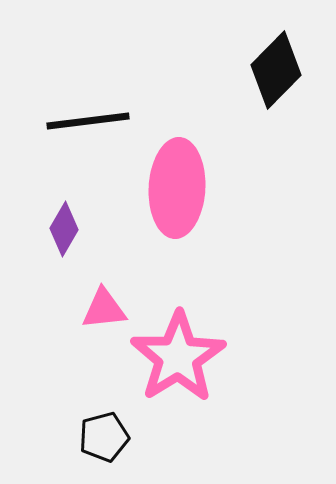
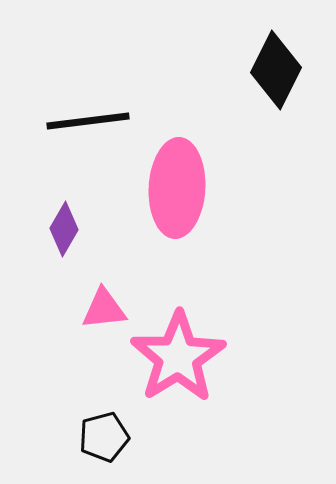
black diamond: rotated 18 degrees counterclockwise
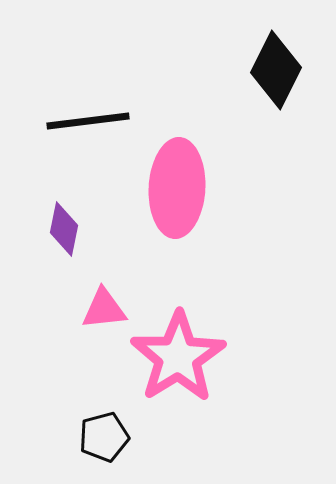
purple diamond: rotated 18 degrees counterclockwise
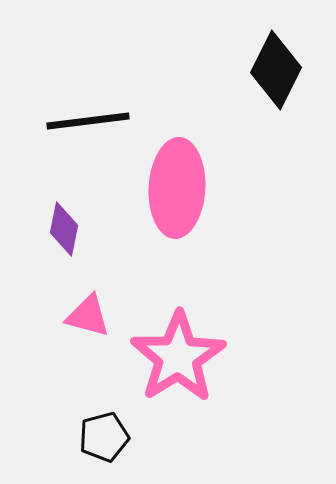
pink triangle: moved 16 px left, 7 px down; rotated 21 degrees clockwise
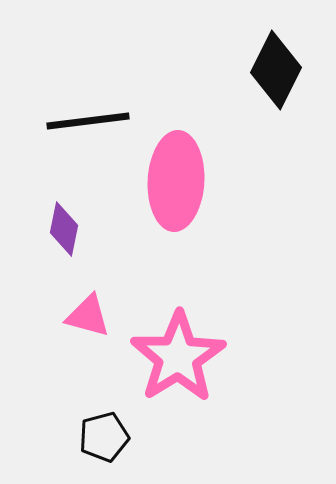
pink ellipse: moved 1 px left, 7 px up
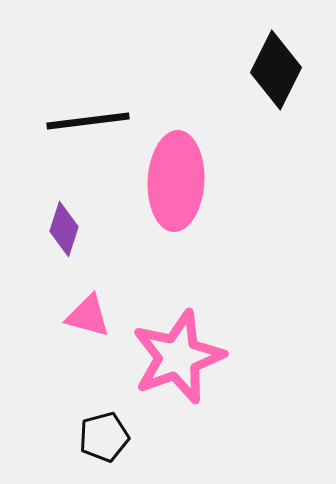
purple diamond: rotated 6 degrees clockwise
pink star: rotated 12 degrees clockwise
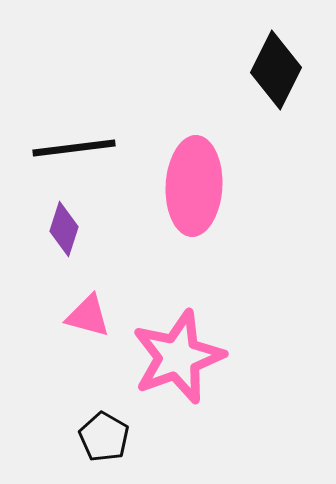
black line: moved 14 px left, 27 px down
pink ellipse: moved 18 px right, 5 px down
black pentagon: rotated 27 degrees counterclockwise
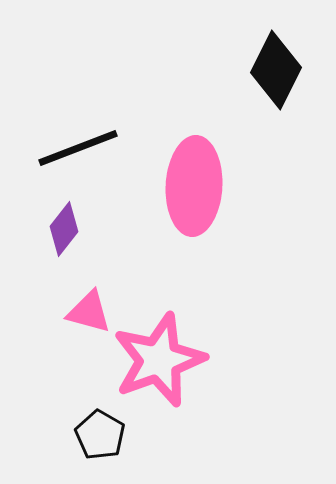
black line: moved 4 px right; rotated 14 degrees counterclockwise
purple diamond: rotated 20 degrees clockwise
pink triangle: moved 1 px right, 4 px up
pink star: moved 19 px left, 3 px down
black pentagon: moved 4 px left, 2 px up
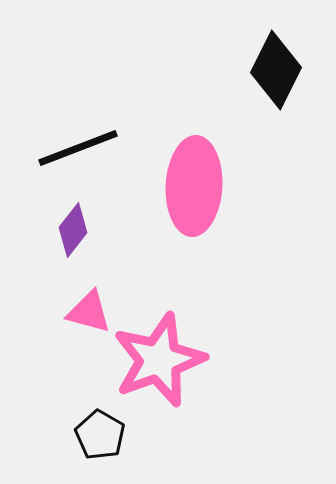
purple diamond: moved 9 px right, 1 px down
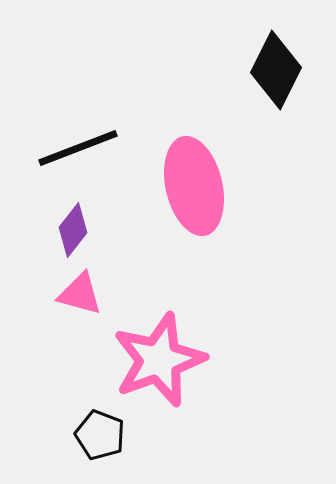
pink ellipse: rotated 16 degrees counterclockwise
pink triangle: moved 9 px left, 18 px up
black pentagon: rotated 9 degrees counterclockwise
